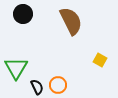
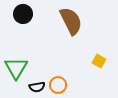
yellow square: moved 1 px left, 1 px down
black semicircle: rotated 105 degrees clockwise
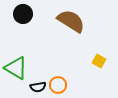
brown semicircle: rotated 32 degrees counterclockwise
green triangle: rotated 30 degrees counterclockwise
black semicircle: moved 1 px right
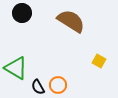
black circle: moved 1 px left, 1 px up
black semicircle: rotated 70 degrees clockwise
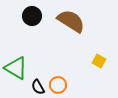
black circle: moved 10 px right, 3 px down
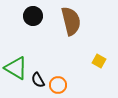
black circle: moved 1 px right
brown semicircle: rotated 44 degrees clockwise
black semicircle: moved 7 px up
